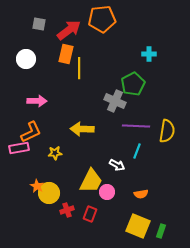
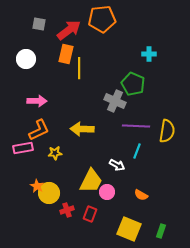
green pentagon: rotated 20 degrees counterclockwise
orange L-shape: moved 8 px right, 2 px up
pink rectangle: moved 4 px right
orange semicircle: moved 1 px down; rotated 40 degrees clockwise
yellow square: moved 9 px left, 3 px down
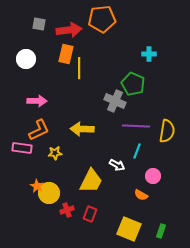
red arrow: rotated 30 degrees clockwise
pink rectangle: moved 1 px left; rotated 18 degrees clockwise
pink circle: moved 46 px right, 16 px up
